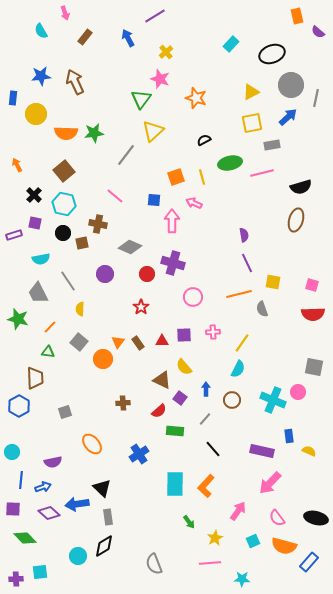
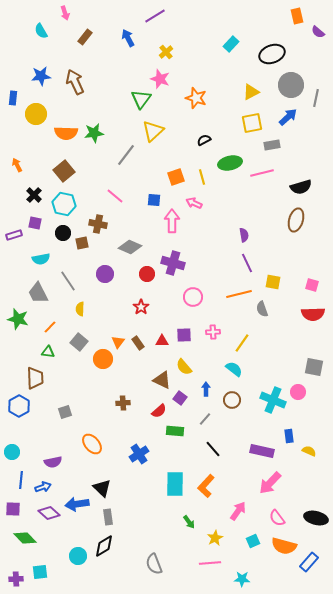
cyan semicircle at (238, 369): moved 4 px left; rotated 78 degrees counterclockwise
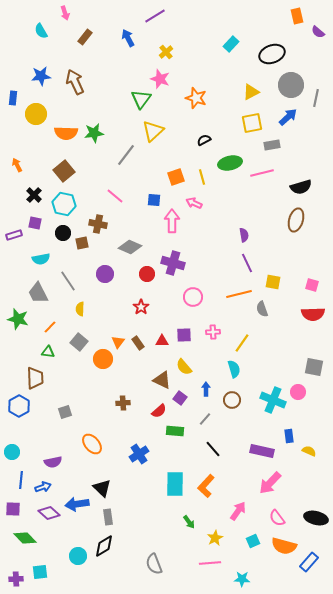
cyan semicircle at (234, 369): rotated 36 degrees clockwise
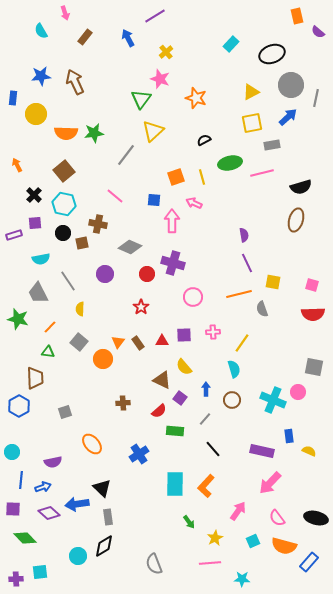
purple square at (35, 223): rotated 16 degrees counterclockwise
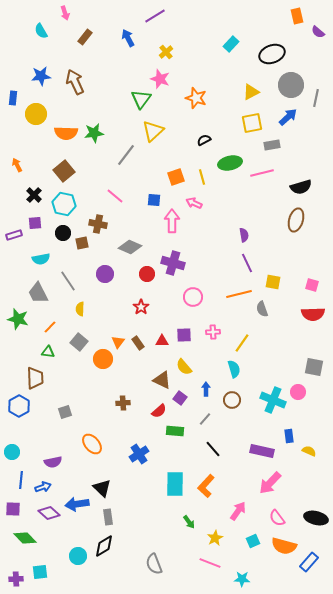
pink line at (210, 563): rotated 25 degrees clockwise
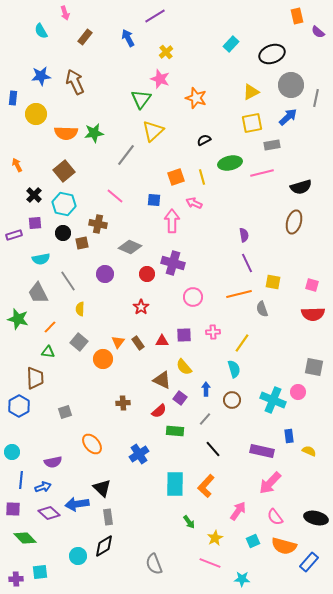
brown ellipse at (296, 220): moved 2 px left, 2 px down
pink semicircle at (277, 518): moved 2 px left, 1 px up
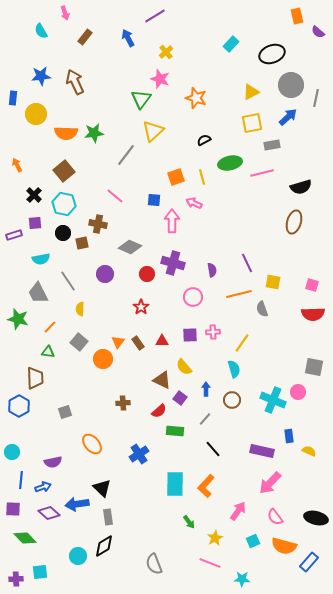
purple semicircle at (244, 235): moved 32 px left, 35 px down
purple square at (184, 335): moved 6 px right
